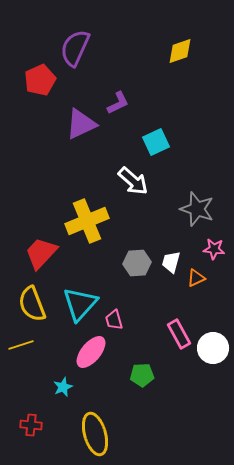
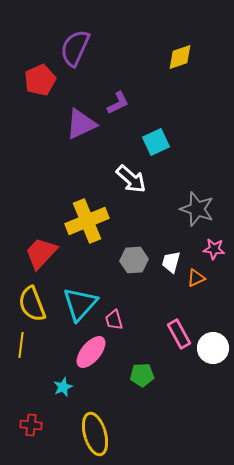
yellow diamond: moved 6 px down
white arrow: moved 2 px left, 2 px up
gray hexagon: moved 3 px left, 3 px up
yellow line: rotated 65 degrees counterclockwise
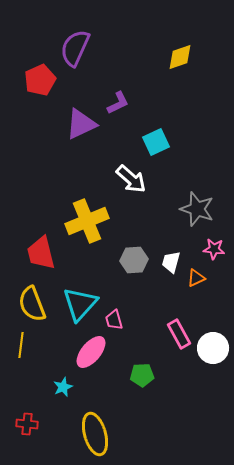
red trapezoid: rotated 57 degrees counterclockwise
red cross: moved 4 px left, 1 px up
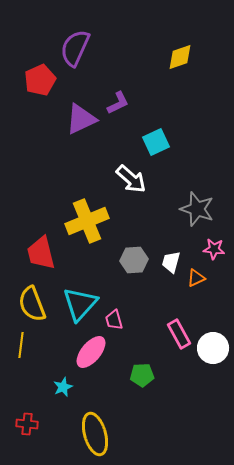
purple triangle: moved 5 px up
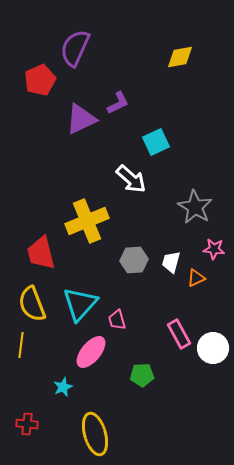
yellow diamond: rotated 8 degrees clockwise
gray star: moved 2 px left, 2 px up; rotated 12 degrees clockwise
pink trapezoid: moved 3 px right
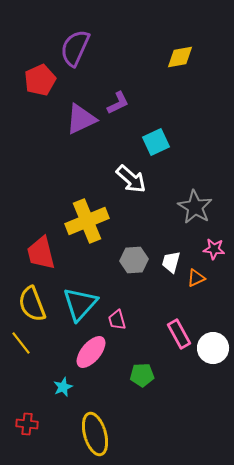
yellow line: moved 2 px up; rotated 45 degrees counterclockwise
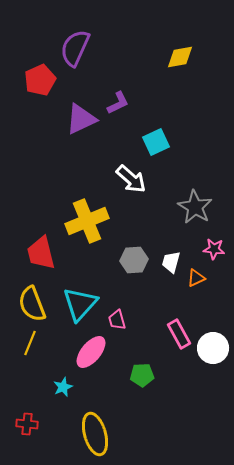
yellow line: moved 9 px right; rotated 60 degrees clockwise
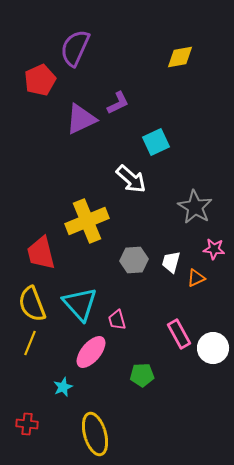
cyan triangle: rotated 24 degrees counterclockwise
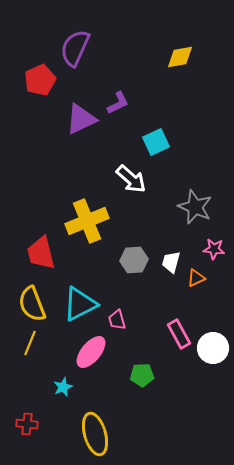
gray star: rotated 8 degrees counterclockwise
cyan triangle: rotated 45 degrees clockwise
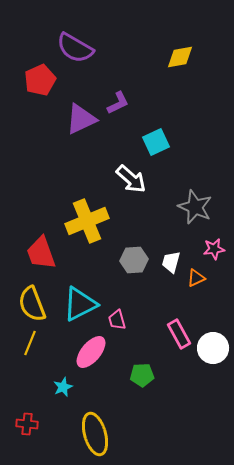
purple semicircle: rotated 84 degrees counterclockwise
pink star: rotated 15 degrees counterclockwise
red trapezoid: rotated 6 degrees counterclockwise
